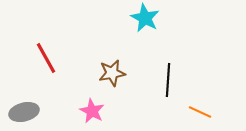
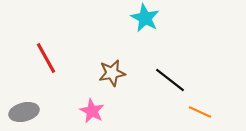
black line: moved 2 px right; rotated 56 degrees counterclockwise
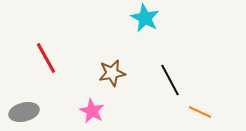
black line: rotated 24 degrees clockwise
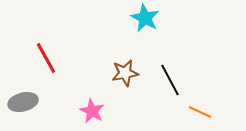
brown star: moved 13 px right
gray ellipse: moved 1 px left, 10 px up
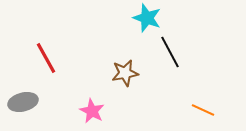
cyan star: moved 2 px right; rotated 8 degrees counterclockwise
black line: moved 28 px up
orange line: moved 3 px right, 2 px up
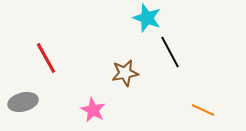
pink star: moved 1 px right, 1 px up
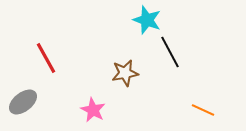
cyan star: moved 2 px down
gray ellipse: rotated 24 degrees counterclockwise
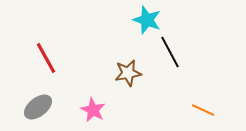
brown star: moved 3 px right
gray ellipse: moved 15 px right, 5 px down
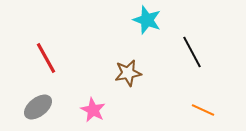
black line: moved 22 px right
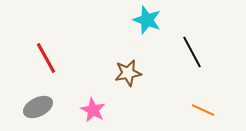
gray ellipse: rotated 12 degrees clockwise
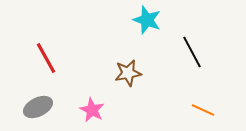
pink star: moved 1 px left
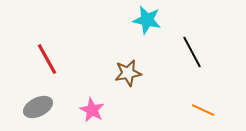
cyan star: rotated 8 degrees counterclockwise
red line: moved 1 px right, 1 px down
